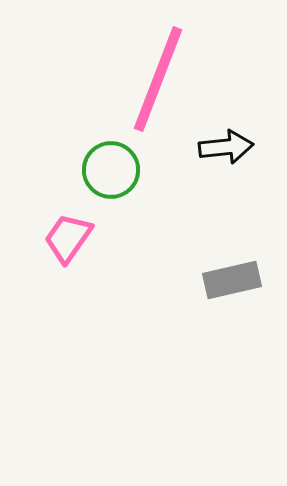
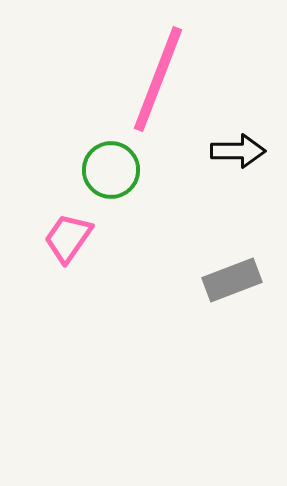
black arrow: moved 12 px right, 4 px down; rotated 6 degrees clockwise
gray rectangle: rotated 8 degrees counterclockwise
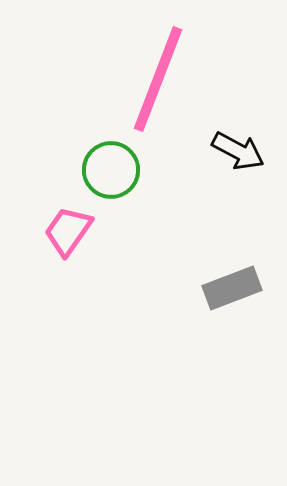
black arrow: rotated 28 degrees clockwise
pink trapezoid: moved 7 px up
gray rectangle: moved 8 px down
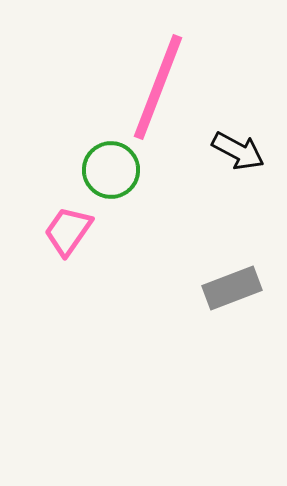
pink line: moved 8 px down
